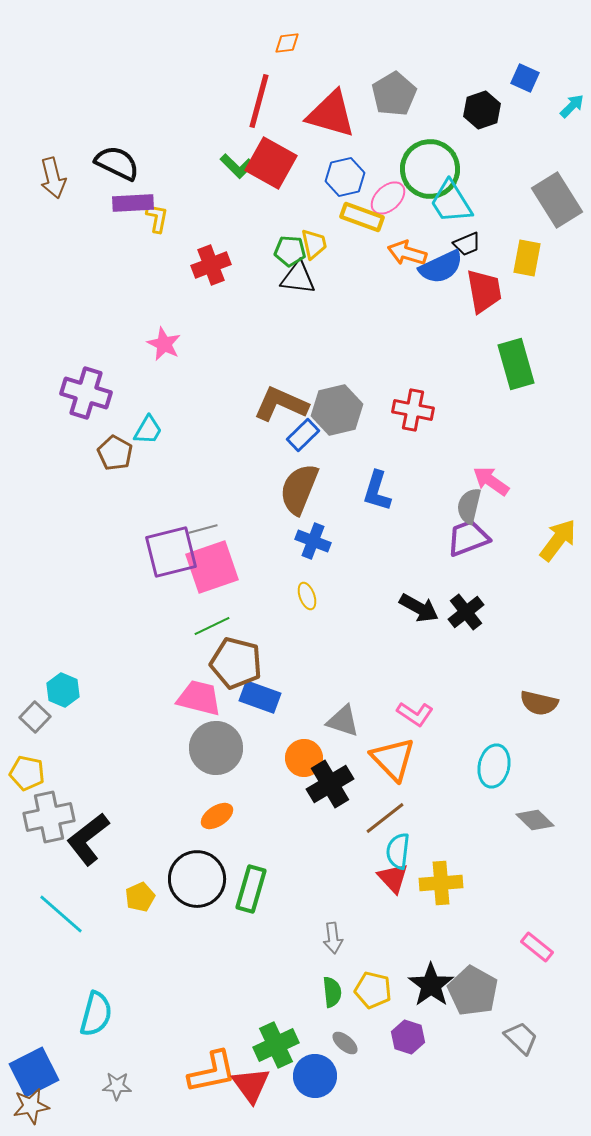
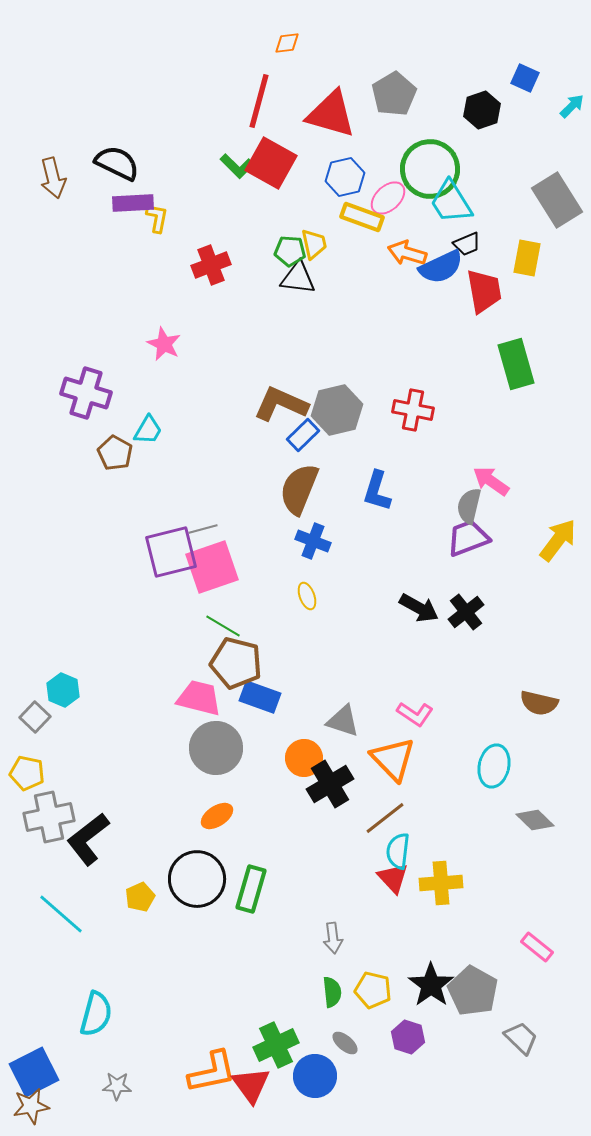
green line at (212, 626): moved 11 px right; rotated 57 degrees clockwise
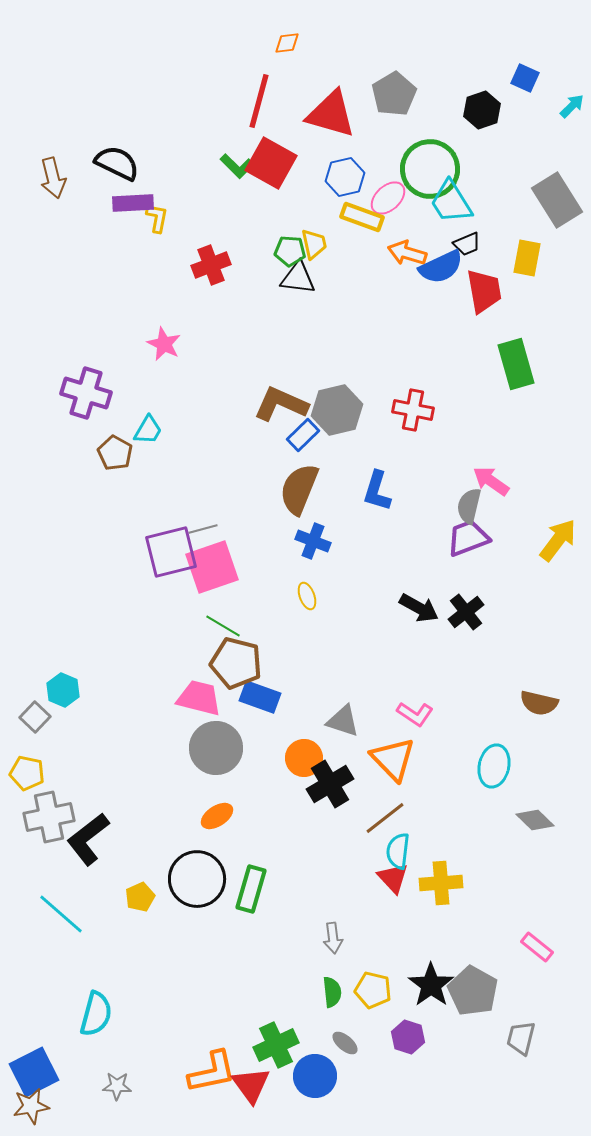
gray trapezoid at (521, 1038): rotated 120 degrees counterclockwise
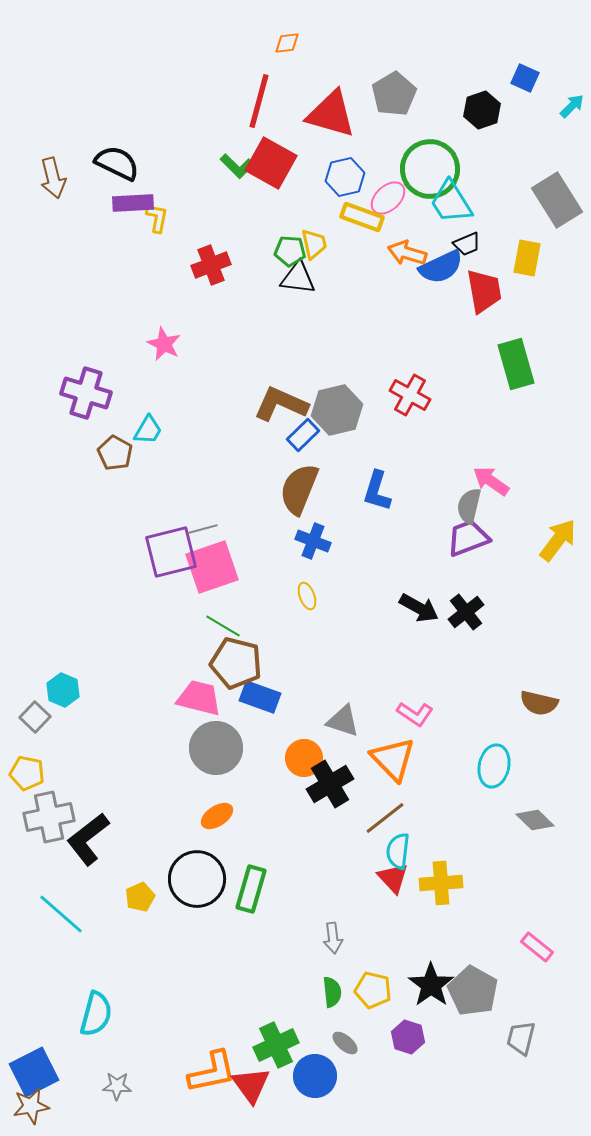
red cross at (413, 410): moved 3 px left, 15 px up; rotated 18 degrees clockwise
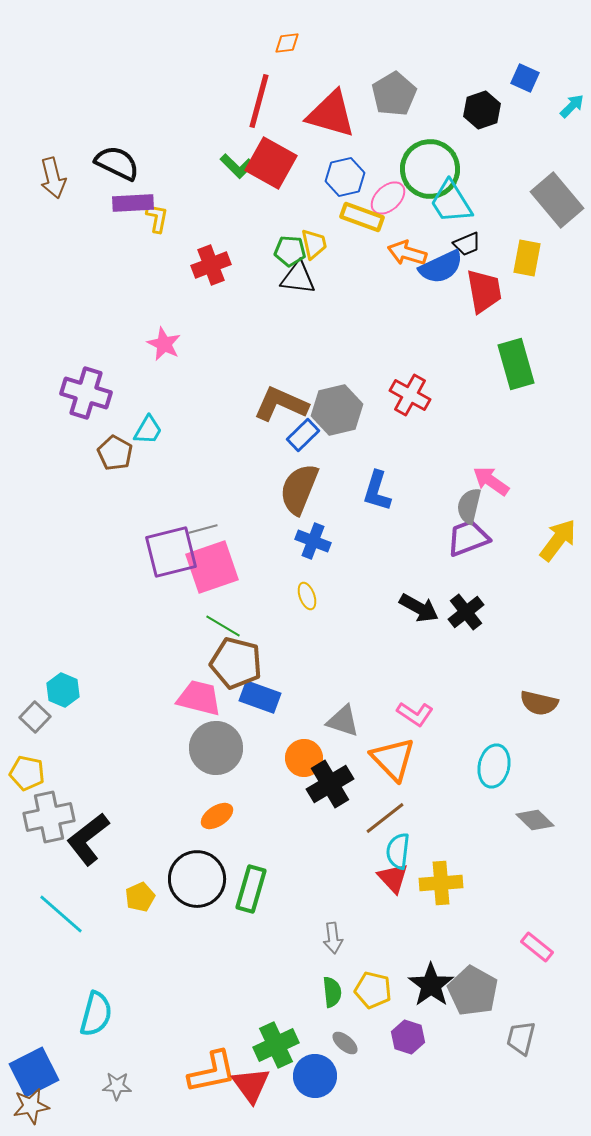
gray rectangle at (557, 200): rotated 8 degrees counterclockwise
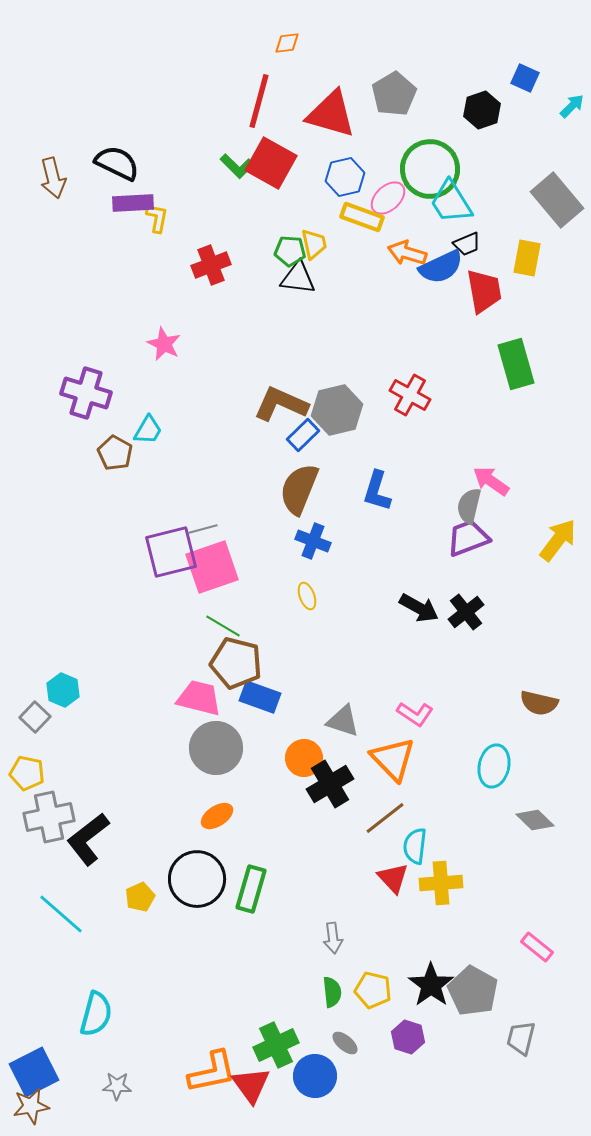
cyan semicircle at (398, 851): moved 17 px right, 5 px up
